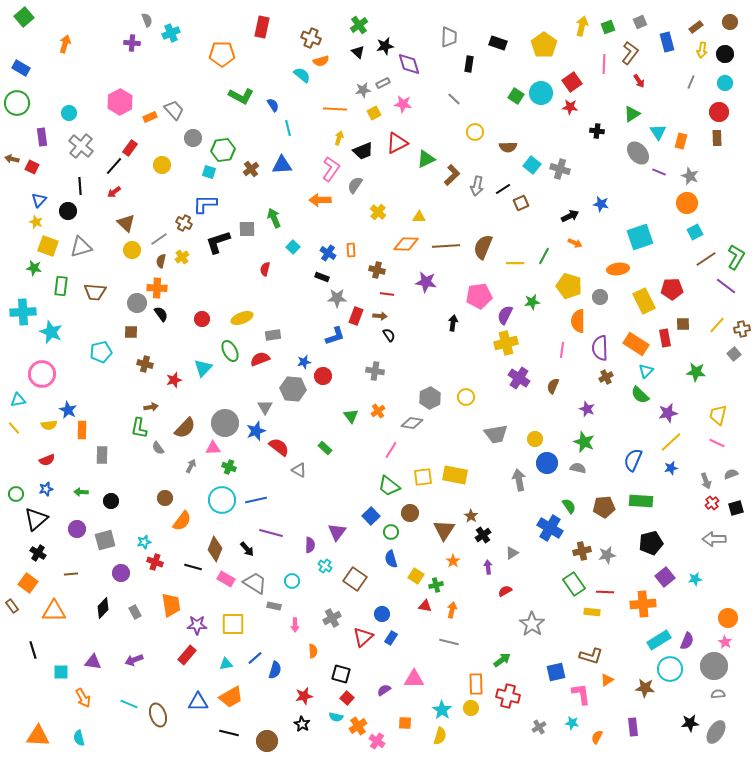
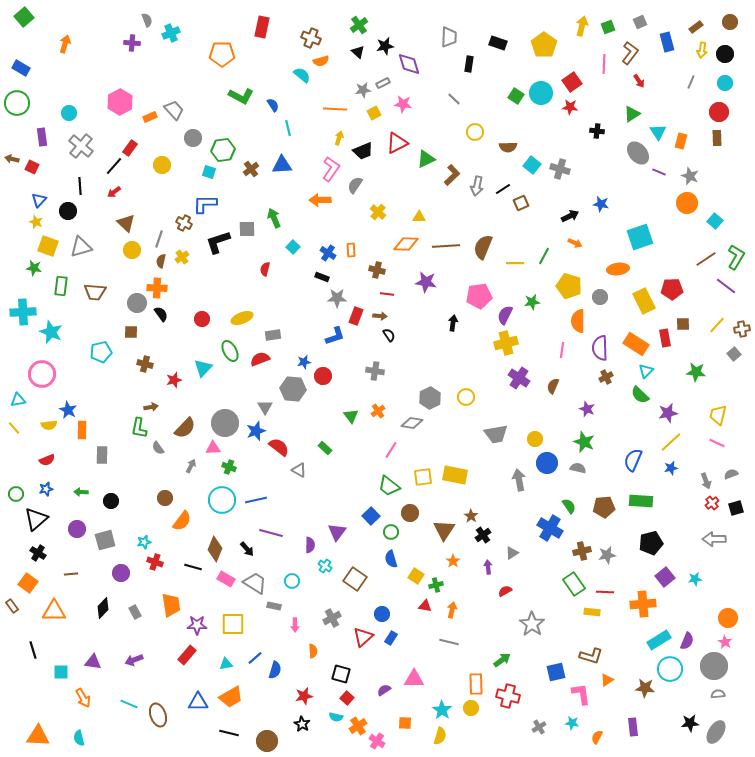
cyan square at (695, 232): moved 20 px right, 11 px up; rotated 21 degrees counterclockwise
gray line at (159, 239): rotated 36 degrees counterclockwise
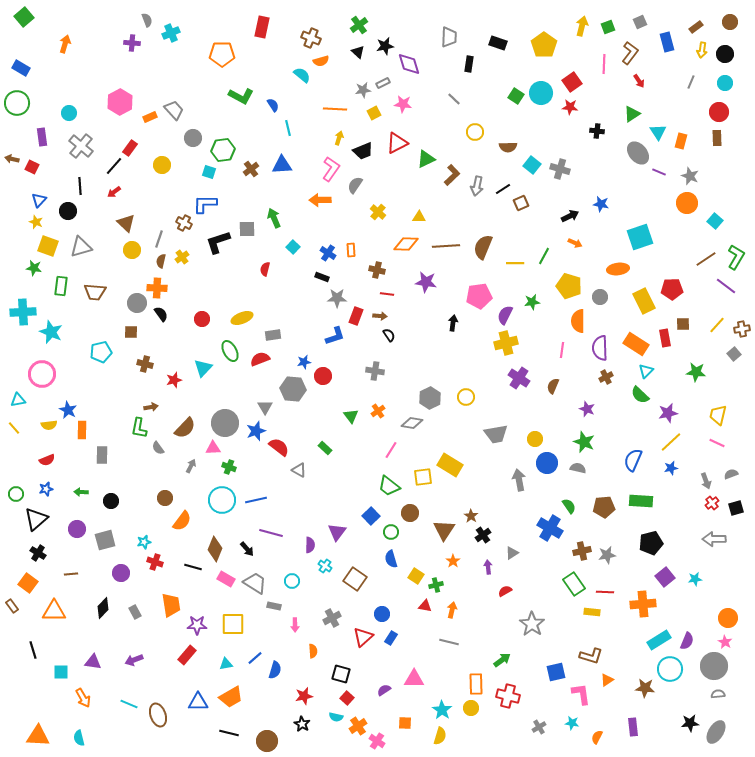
yellow rectangle at (455, 475): moved 5 px left, 10 px up; rotated 20 degrees clockwise
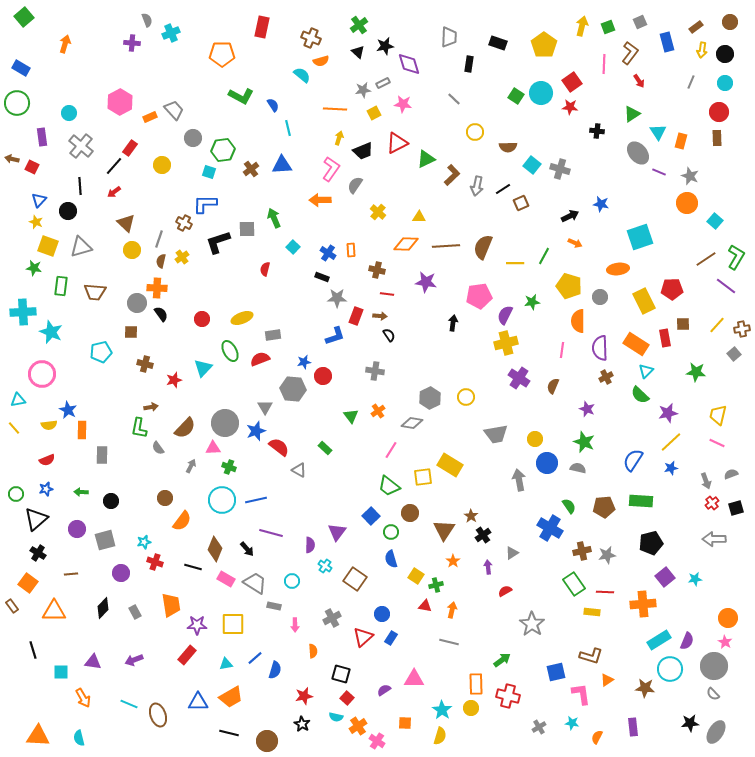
blue semicircle at (633, 460): rotated 10 degrees clockwise
gray semicircle at (718, 694): moved 5 px left; rotated 128 degrees counterclockwise
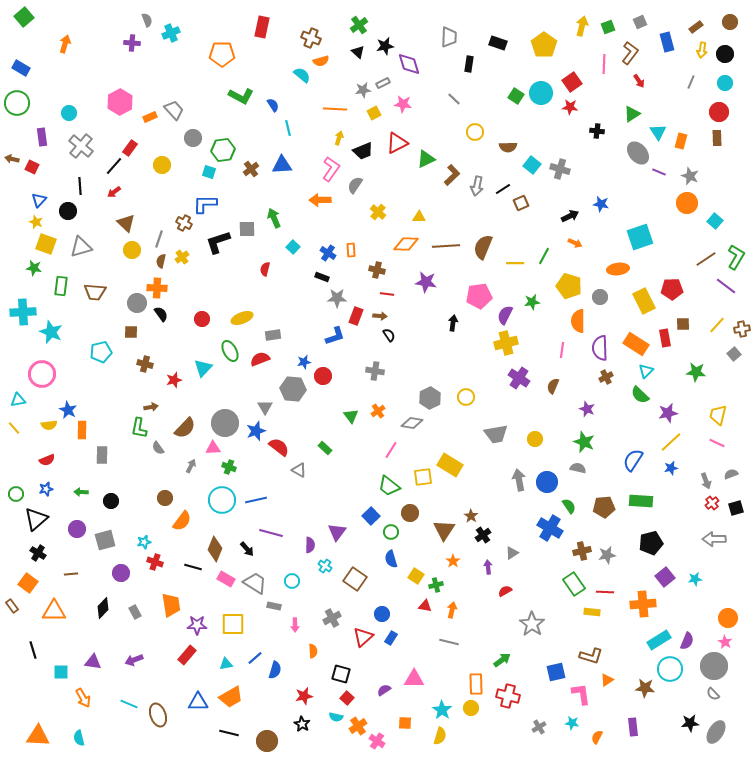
yellow square at (48, 246): moved 2 px left, 2 px up
blue circle at (547, 463): moved 19 px down
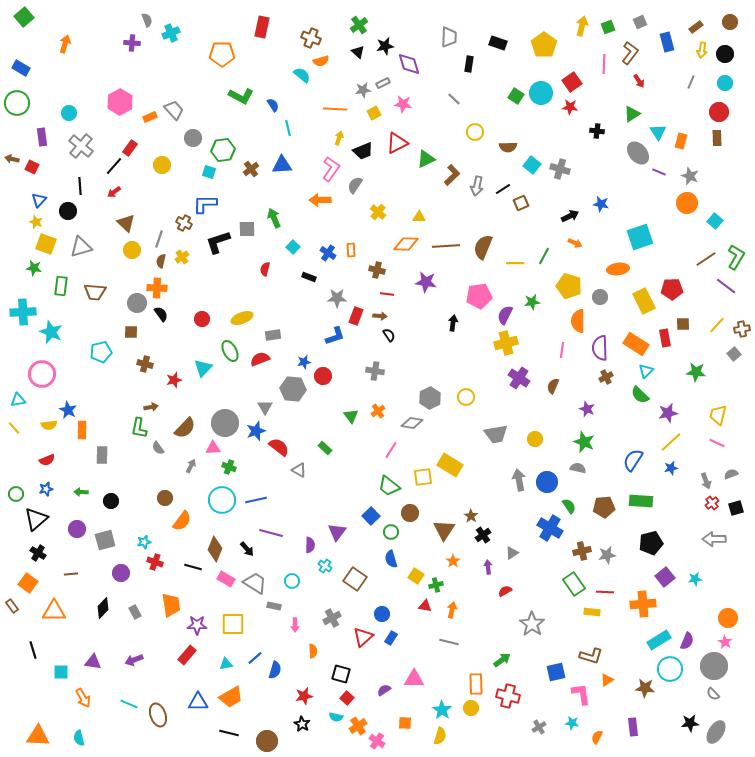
black rectangle at (322, 277): moved 13 px left
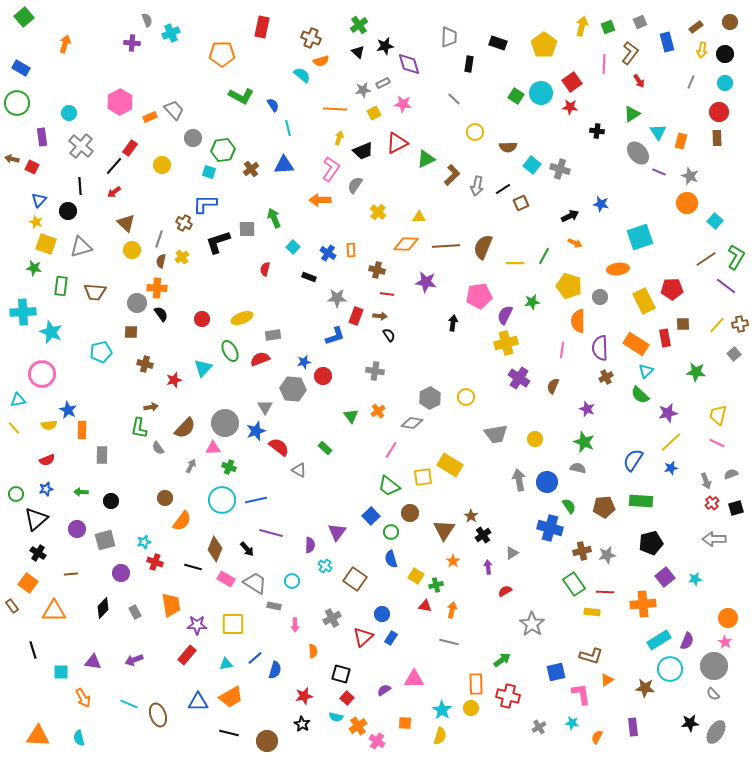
blue triangle at (282, 165): moved 2 px right
brown cross at (742, 329): moved 2 px left, 5 px up
blue cross at (550, 528): rotated 15 degrees counterclockwise
